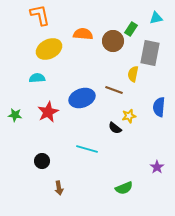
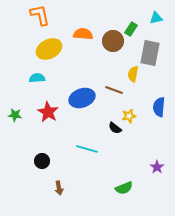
red star: rotated 15 degrees counterclockwise
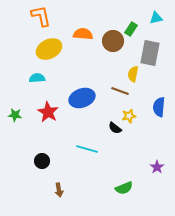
orange L-shape: moved 1 px right, 1 px down
brown line: moved 6 px right, 1 px down
brown arrow: moved 2 px down
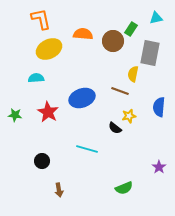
orange L-shape: moved 3 px down
cyan semicircle: moved 1 px left
purple star: moved 2 px right
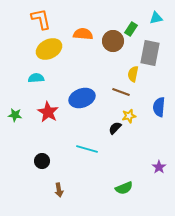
brown line: moved 1 px right, 1 px down
black semicircle: rotated 96 degrees clockwise
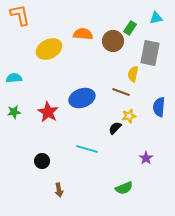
orange L-shape: moved 21 px left, 4 px up
green rectangle: moved 1 px left, 1 px up
cyan semicircle: moved 22 px left
green star: moved 1 px left, 3 px up; rotated 16 degrees counterclockwise
purple star: moved 13 px left, 9 px up
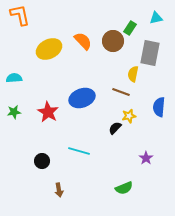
orange semicircle: moved 7 px down; rotated 42 degrees clockwise
cyan line: moved 8 px left, 2 px down
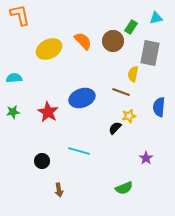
green rectangle: moved 1 px right, 1 px up
green star: moved 1 px left
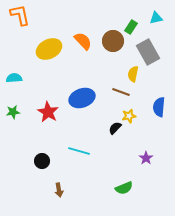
gray rectangle: moved 2 px left, 1 px up; rotated 40 degrees counterclockwise
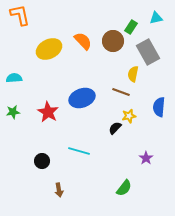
green semicircle: rotated 30 degrees counterclockwise
